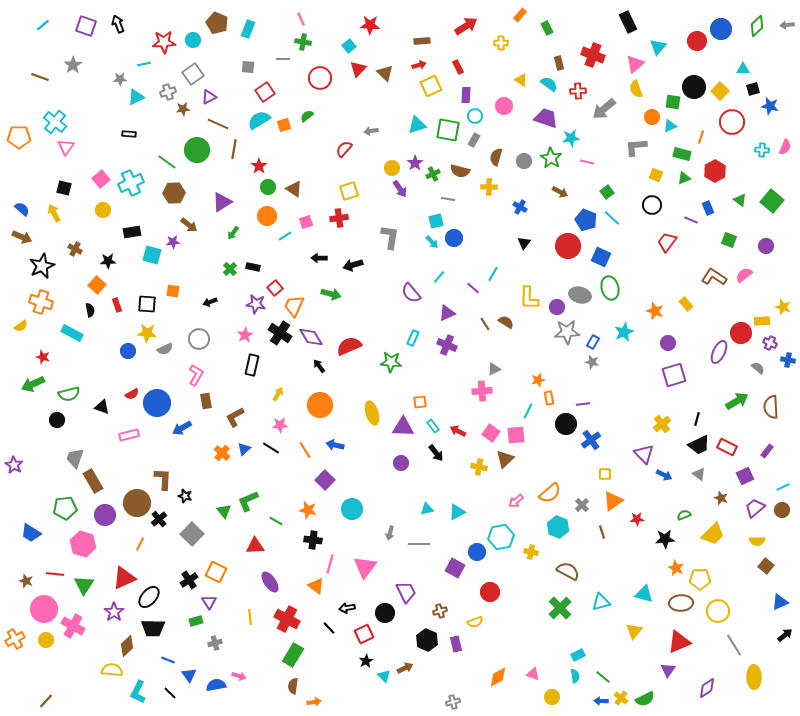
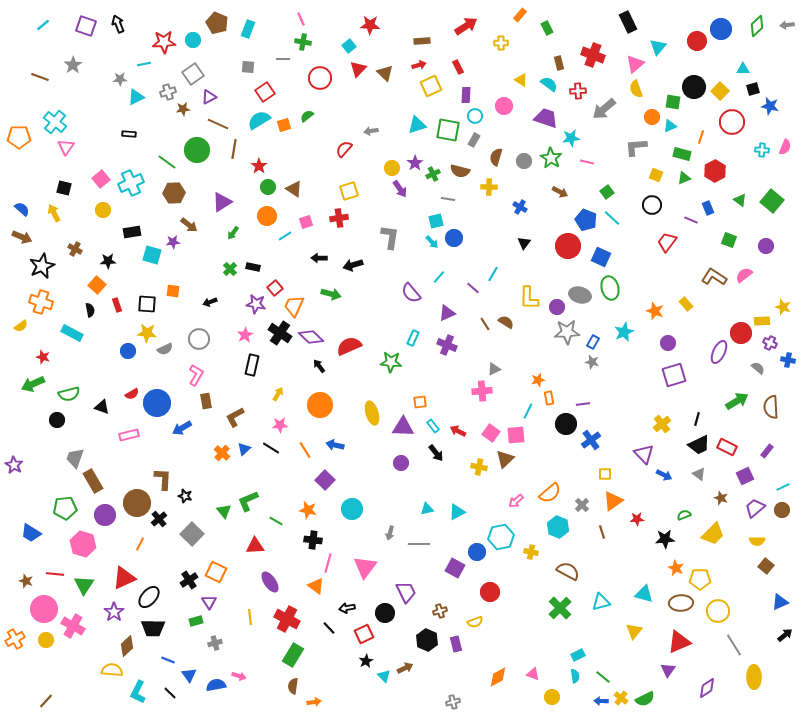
purple diamond at (311, 337): rotated 15 degrees counterclockwise
pink line at (330, 564): moved 2 px left, 1 px up
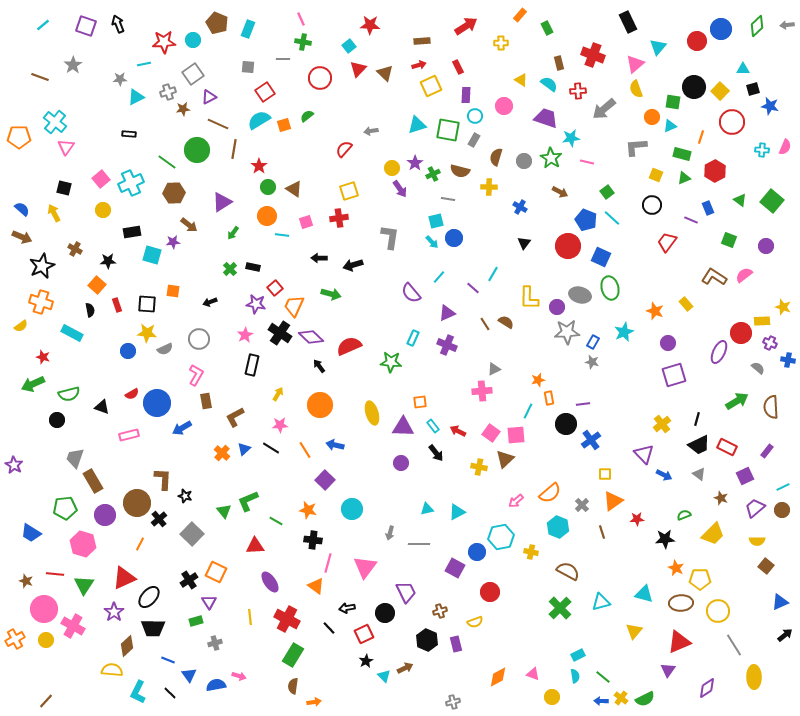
cyan line at (285, 236): moved 3 px left, 1 px up; rotated 40 degrees clockwise
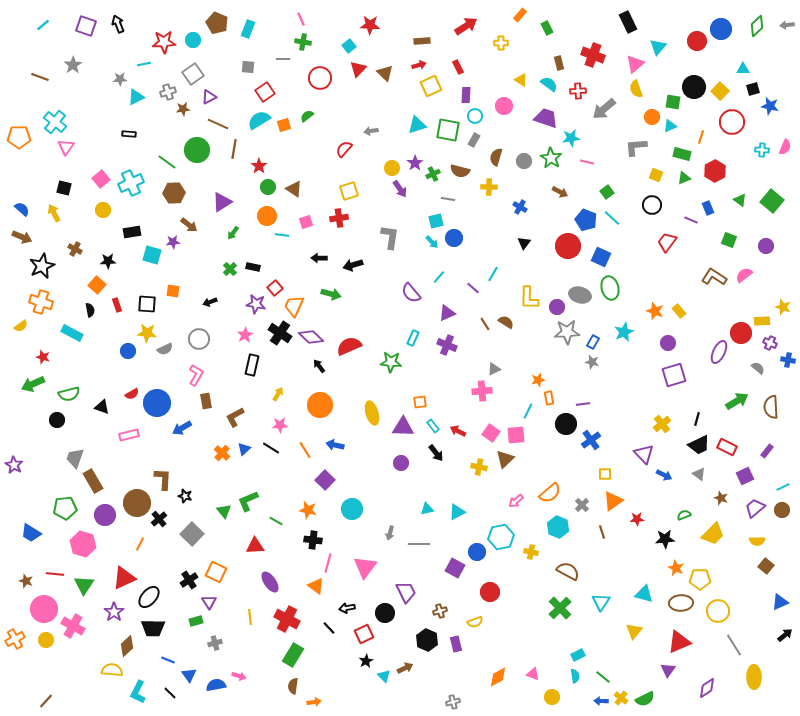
yellow rectangle at (686, 304): moved 7 px left, 7 px down
cyan triangle at (601, 602): rotated 42 degrees counterclockwise
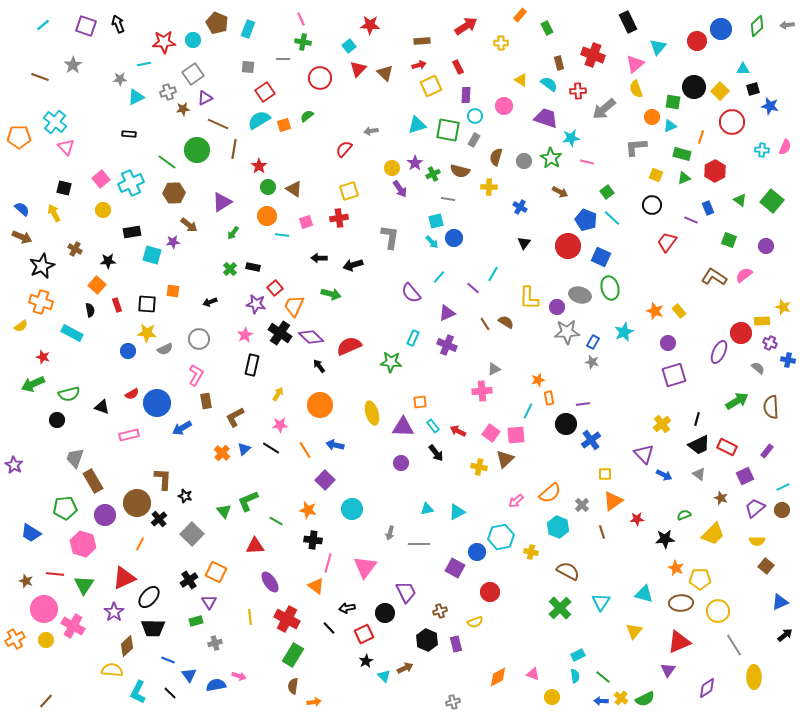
purple triangle at (209, 97): moved 4 px left, 1 px down
pink triangle at (66, 147): rotated 18 degrees counterclockwise
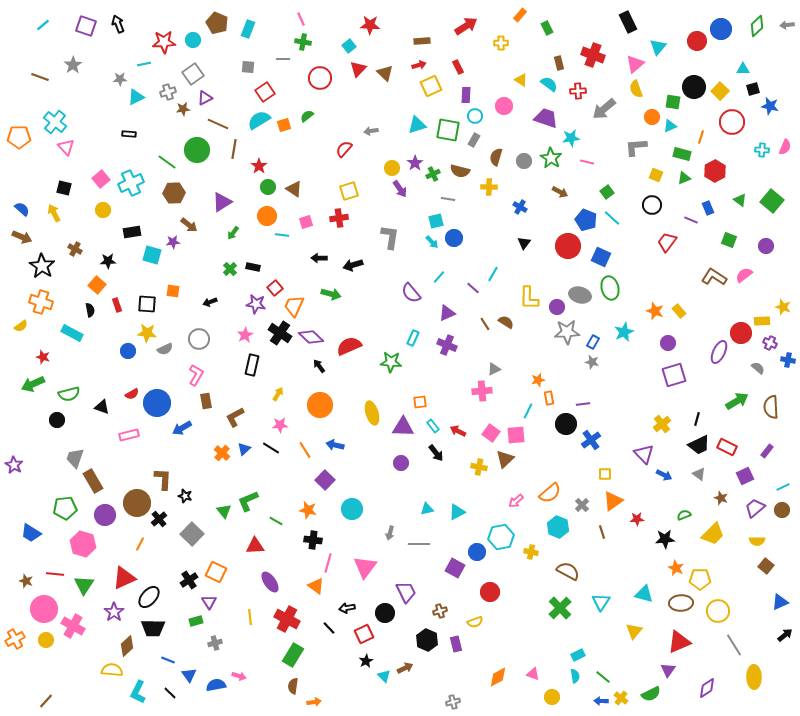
black star at (42, 266): rotated 15 degrees counterclockwise
green semicircle at (645, 699): moved 6 px right, 5 px up
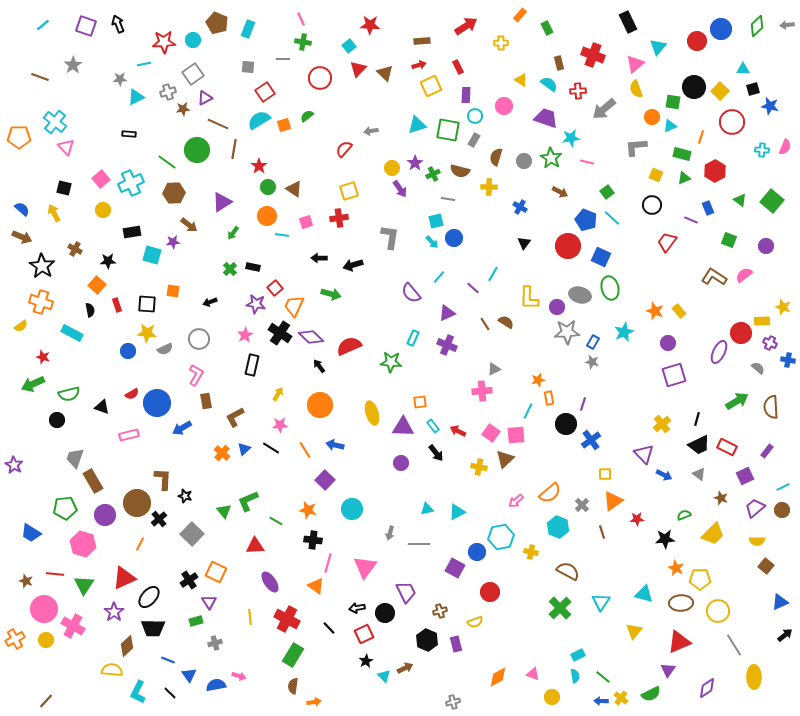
purple line at (583, 404): rotated 64 degrees counterclockwise
black arrow at (347, 608): moved 10 px right
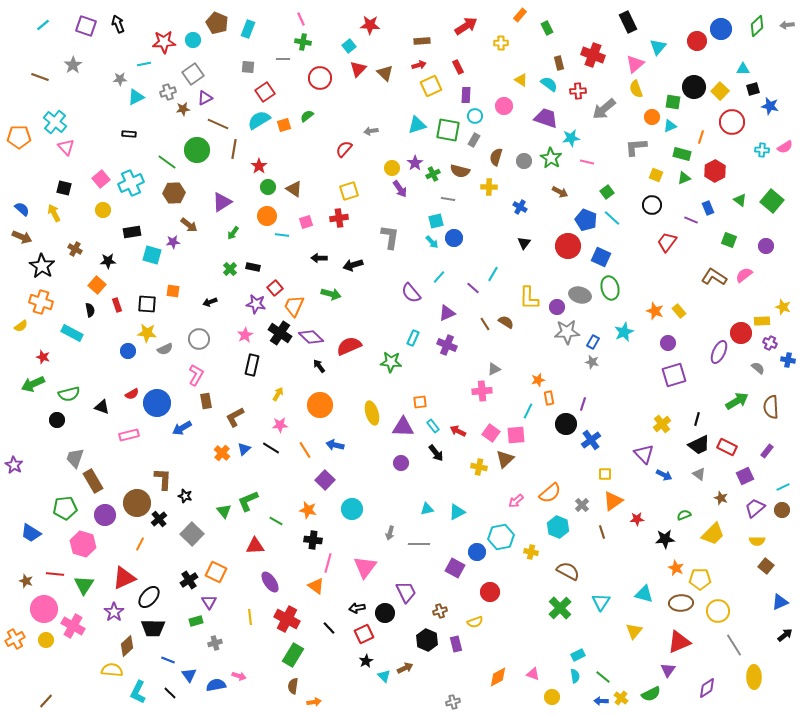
pink semicircle at (785, 147): rotated 35 degrees clockwise
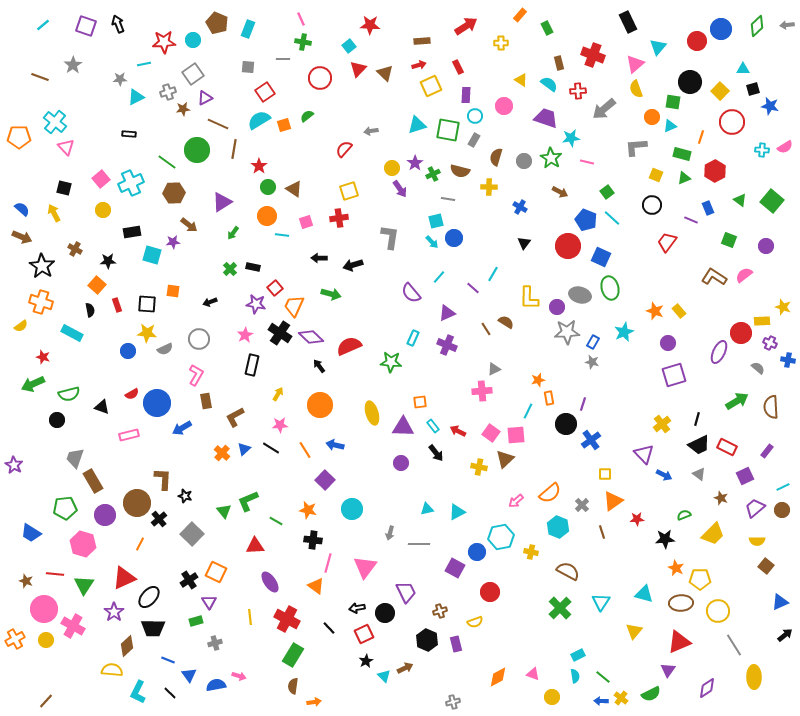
black circle at (694, 87): moved 4 px left, 5 px up
brown line at (485, 324): moved 1 px right, 5 px down
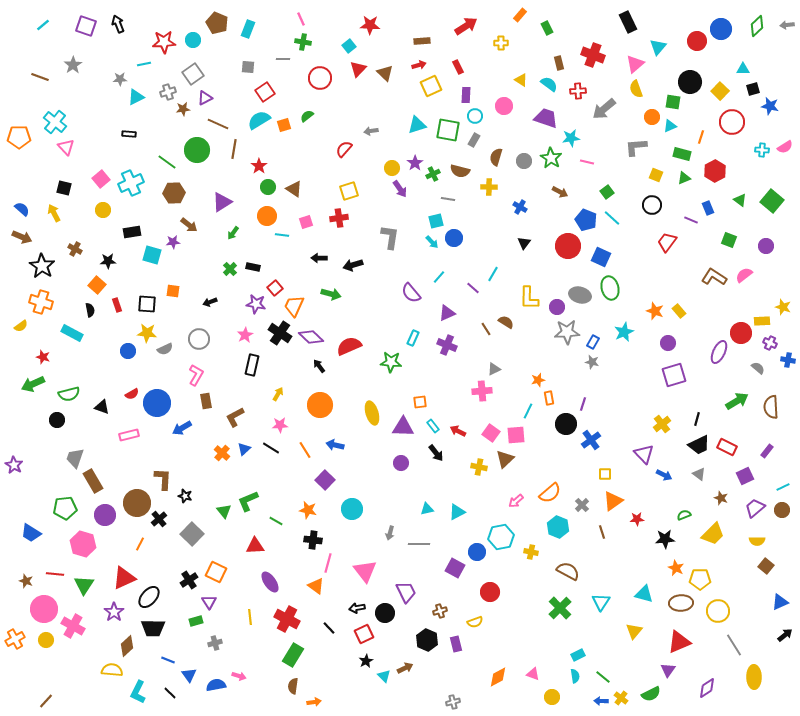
pink triangle at (365, 567): moved 4 px down; rotated 15 degrees counterclockwise
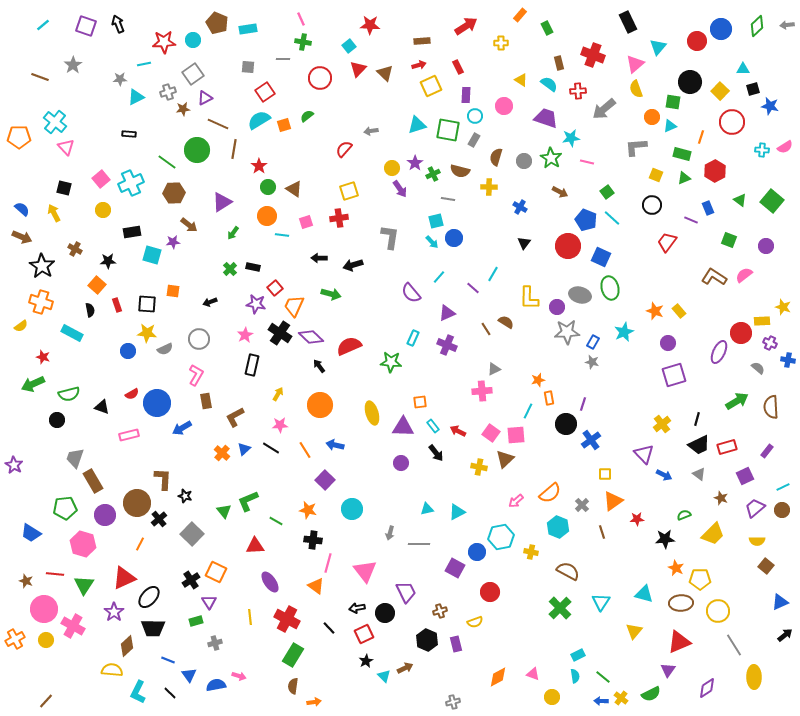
cyan rectangle at (248, 29): rotated 60 degrees clockwise
red rectangle at (727, 447): rotated 42 degrees counterclockwise
black cross at (189, 580): moved 2 px right
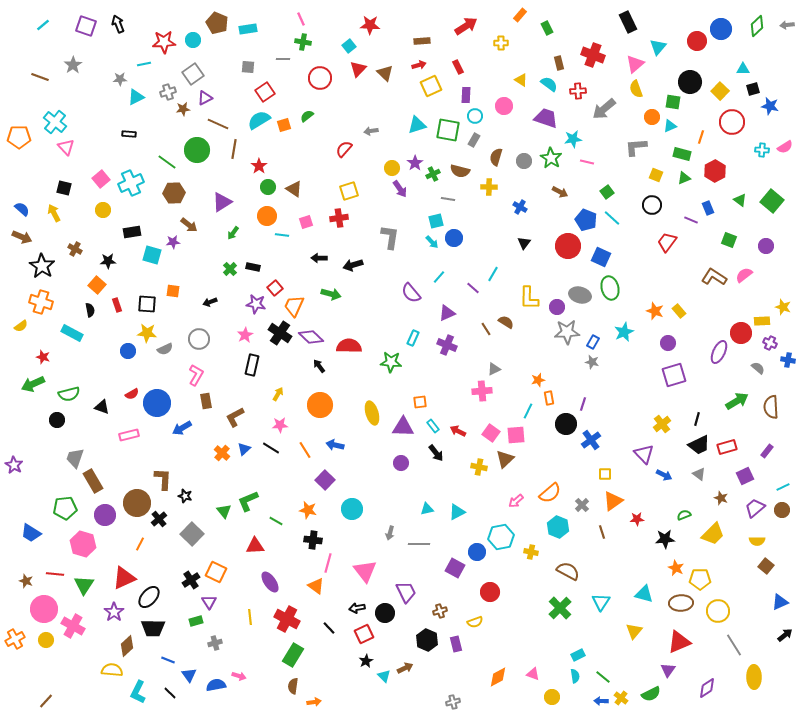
cyan star at (571, 138): moved 2 px right, 1 px down
red semicircle at (349, 346): rotated 25 degrees clockwise
